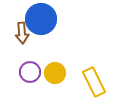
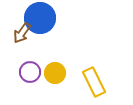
blue circle: moved 1 px left, 1 px up
brown arrow: rotated 40 degrees clockwise
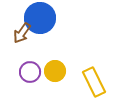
yellow circle: moved 2 px up
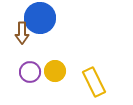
brown arrow: rotated 35 degrees counterclockwise
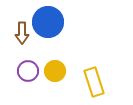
blue circle: moved 8 px right, 4 px down
purple circle: moved 2 px left, 1 px up
yellow rectangle: rotated 8 degrees clockwise
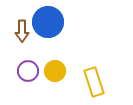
brown arrow: moved 2 px up
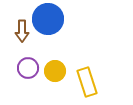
blue circle: moved 3 px up
purple circle: moved 3 px up
yellow rectangle: moved 7 px left
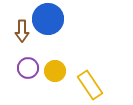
yellow rectangle: moved 3 px right, 3 px down; rotated 16 degrees counterclockwise
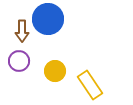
purple circle: moved 9 px left, 7 px up
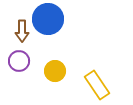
yellow rectangle: moved 7 px right
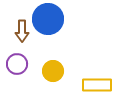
purple circle: moved 2 px left, 3 px down
yellow circle: moved 2 px left
yellow rectangle: rotated 56 degrees counterclockwise
